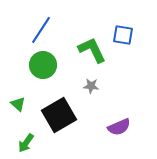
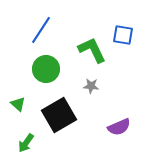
green circle: moved 3 px right, 4 px down
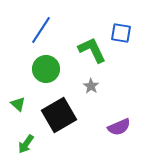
blue square: moved 2 px left, 2 px up
gray star: rotated 28 degrees clockwise
green arrow: moved 1 px down
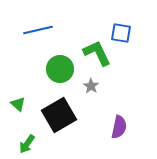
blue line: moved 3 px left; rotated 44 degrees clockwise
green L-shape: moved 5 px right, 3 px down
green circle: moved 14 px right
purple semicircle: rotated 55 degrees counterclockwise
green arrow: moved 1 px right
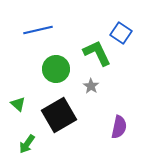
blue square: rotated 25 degrees clockwise
green circle: moved 4 px left
